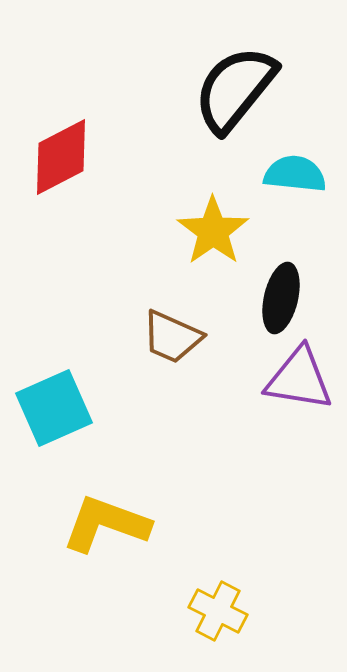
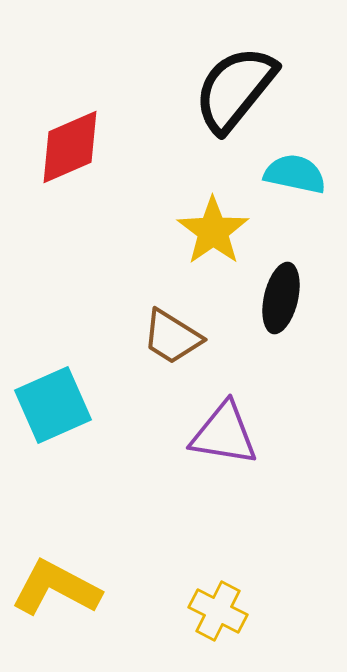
red diamond: moved 9 px right, 10 px up; rotated 4 degrees clockwise
cyan semicircle: rotated 6 degrees clockwise
brown trapezoid: rotated 8 degrees clockwise
purple triangle: moved 75 px left, 55 px down
cyan square: moved 1 px left, 3 px up
yellow L-shape: moved 50 px left, 64 px down; rotated 8 degrees clockwise
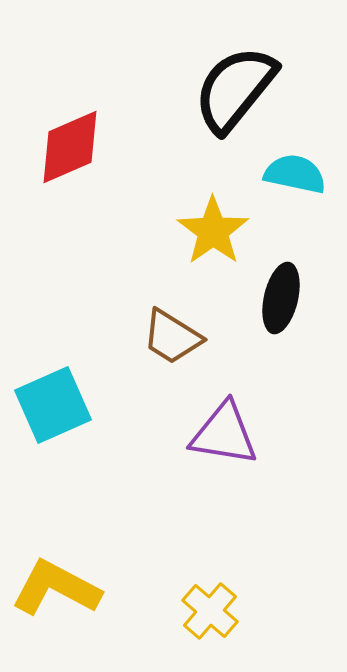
yellow cross: moved 8 px left; rotated 14 degrees clockwise
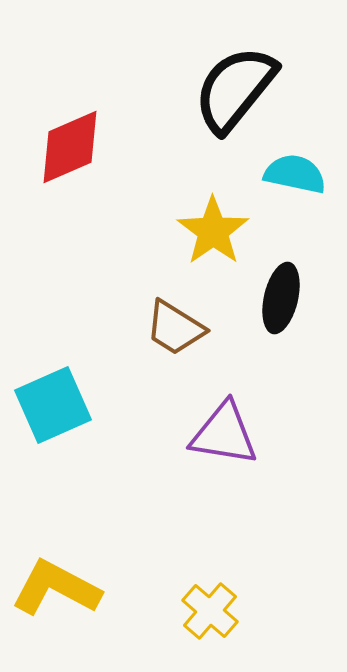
brown trapezoid: moved 3 px right, 9 px up
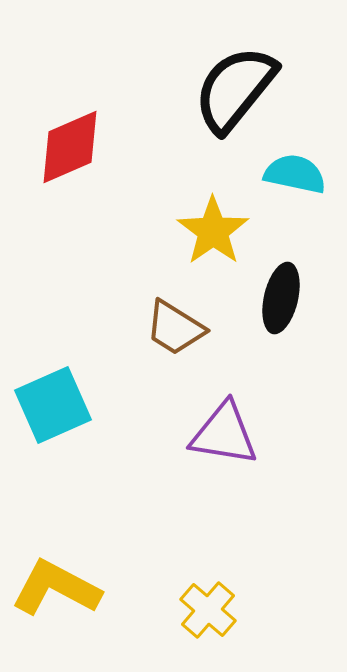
yellow cross: moved 2 px left, 1 px up
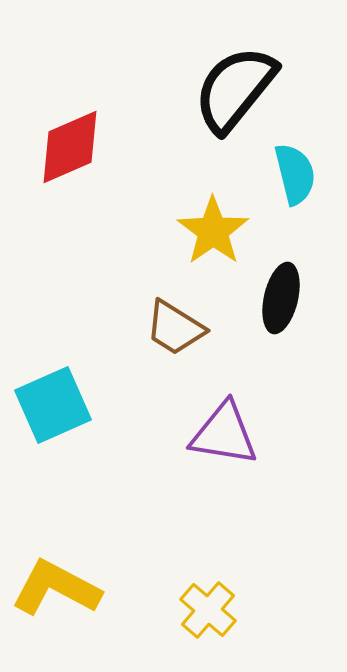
cyan semicircle: rotated 64 degrees clockwise
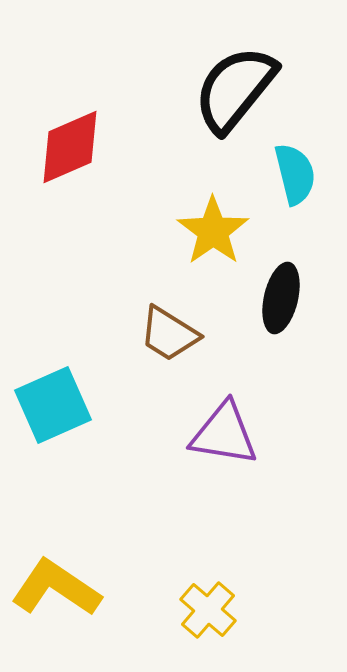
brown trapezoid: moved 6 px left, 6 px down
yellow L-shape: rotated 6 degrees clockwise
